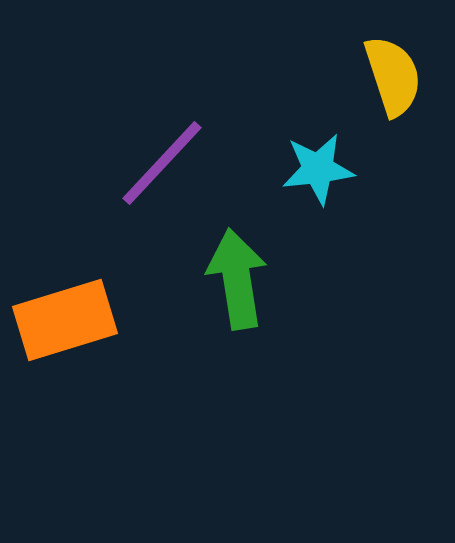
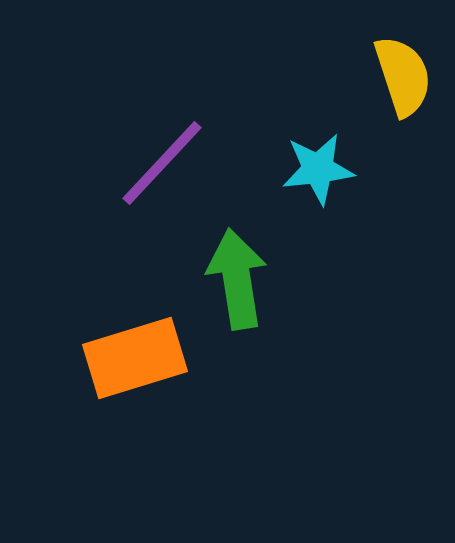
yellow semicircle: moved 10 px right
orange rectangle: moved 70 px right, 38 px down
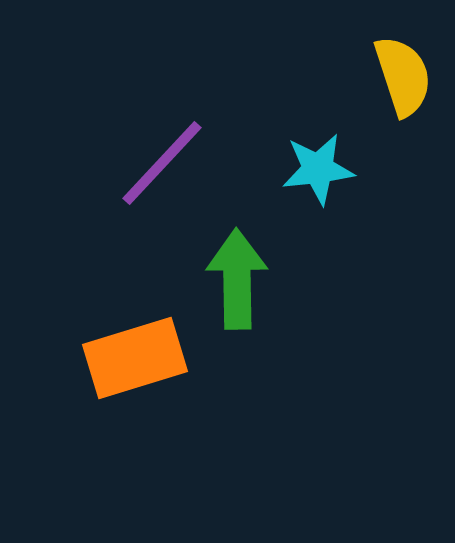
green arrow: rotated 8 degrees clockwise
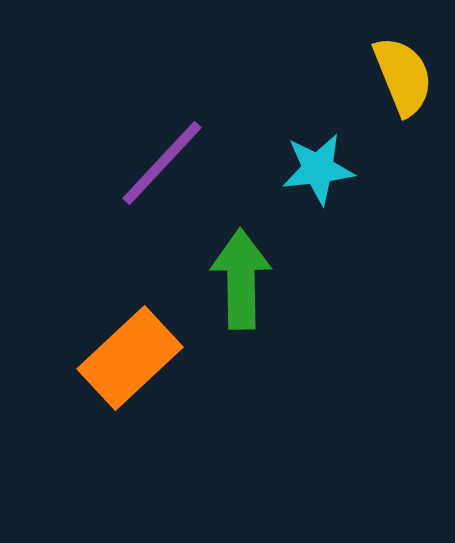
yellow semicircle: rotated 4 degrees counterclockwise
green arrow: moved 4 px right
orange rectangle: moved 5 px left; rotated 26 degrees counterclockwise
